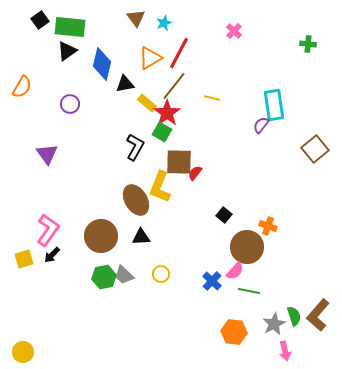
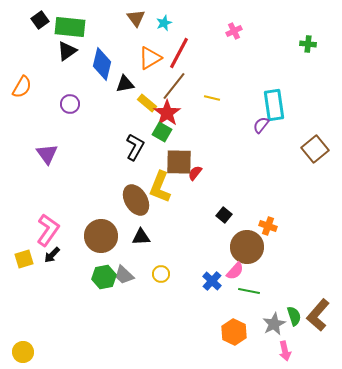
pink cross at (234, 31): rotated 21 degrees clockwise
orange hexagon at (234, 332): rotated 20 degrees clockwise
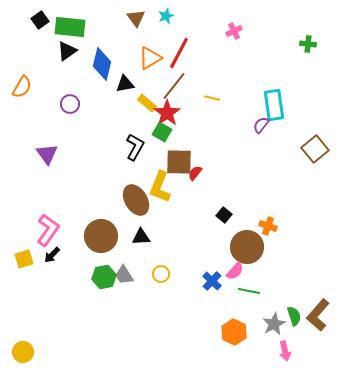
cyan star at (164, 23): moved 2 px right, 7 px up
gray trapezoid at (124, 275): rotated 15 degrees clockwise
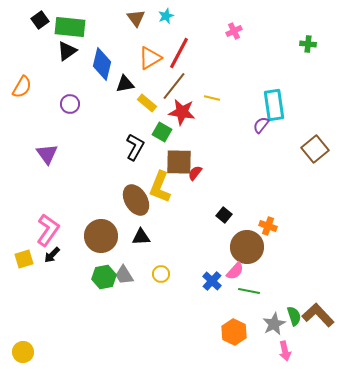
red star at (167, 113): moved 15 px right, 1 px up; rotated 28 degrees counterclockwise
brown L-shape at (318, 315): rotated 96 degrees clockwise
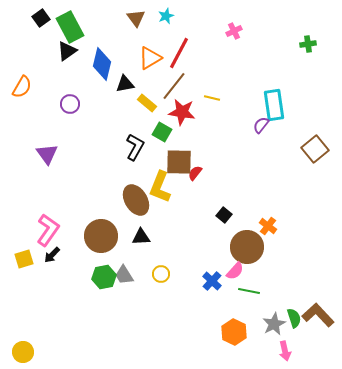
black square at (40, 20): moved 1 px right, 2 px up
green rectangle at (70, 27): rotated 56 degrees clockwise
green cross at (308, 44): rotated 14 degrees counterclockwise
orange cross at (268, 226): rotated 18 degrees clockwise
green semicircle at (294, 316): moved 2 px down
